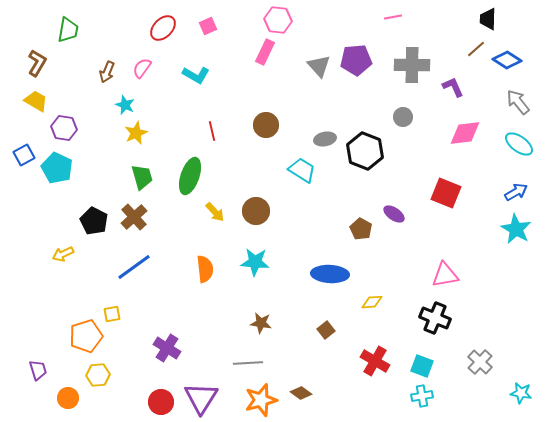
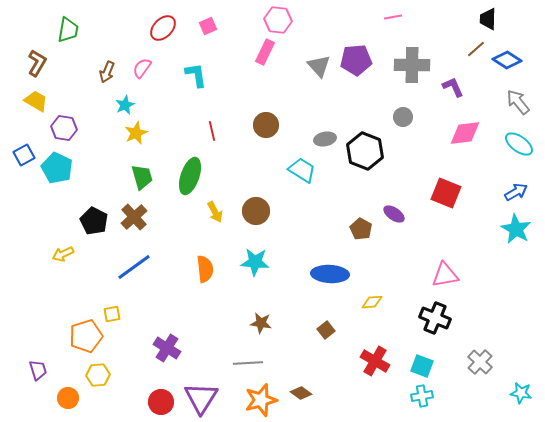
cyan L-shape at (196, 75): rotated 128 degrees counterclockwise
cyan star at (125, 105): rotated 24 degrees clockwise
yellow arrow at (215, 212): rotated 15 degrees clockwise
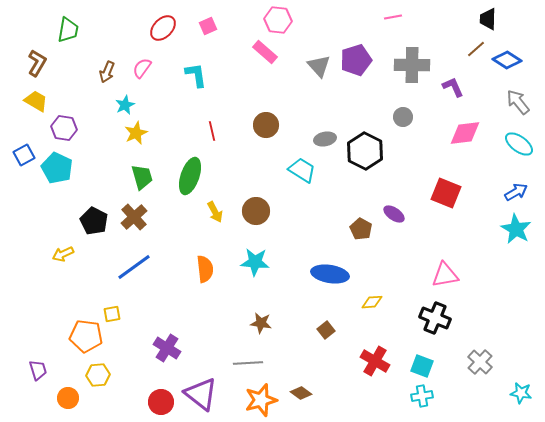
pink rectangle at (265, 52): rotated 75 degrees counterclockwise
purple pentagon at (356, 60): rotated 12 degrees counterclockwise
black hexagon at (365, 151): rotated 6 degrees clockwise
blue ellipse at (330, 274): rotated 6 degrees clockwise
orange pentagon at (86, 336): rotated 24 degrees clockwise
purple triangle at (201, 398): moved 4 px up; rotated 24 degrees counterclockwise
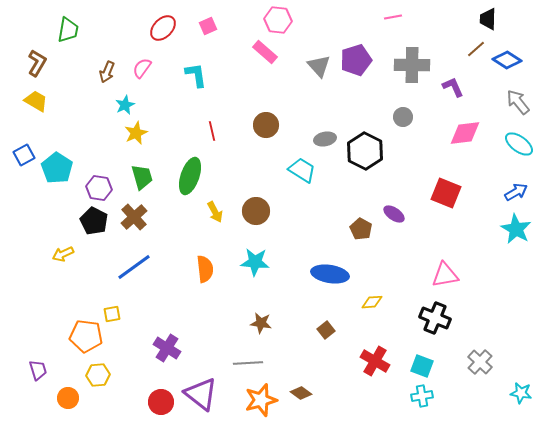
purple hexagon at (64, 128): moved 35 px right, 60 px down
cyan pentagon at (57, 168): rotated 8 degrees clockwise
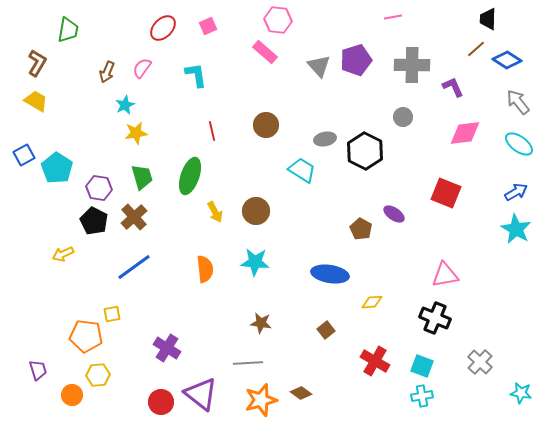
yellow star at (136, 133): rotated 15 degrees clockwise
orange circle at (68, 398): moved 4 px right, 3 px up
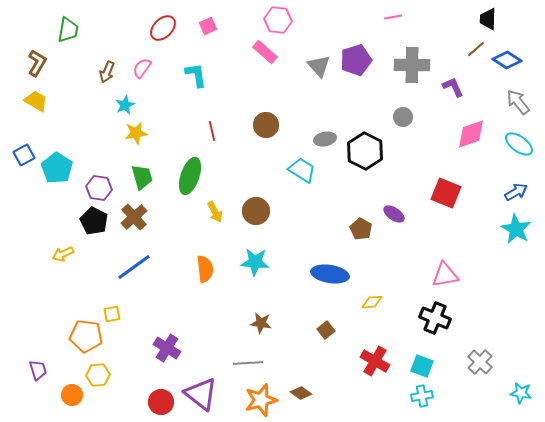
pink diamond at (465, 133): moved 6 px right, 1 px down; rotated 12 degrees counterclockwise
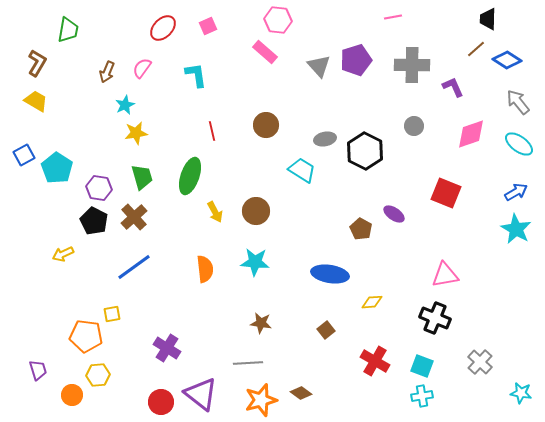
gray circle at (403, 117): moved 11 px right, 9 px down
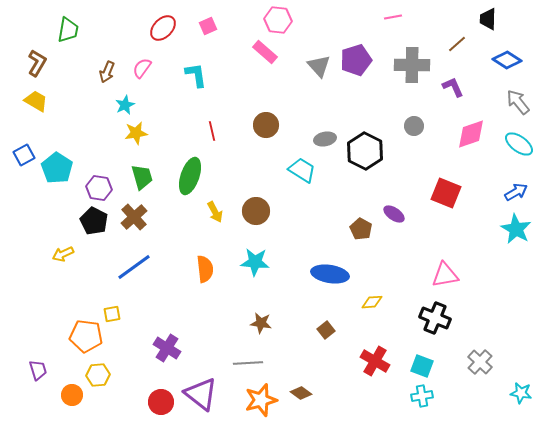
brown line at (476, 49): moved 19 px left, 5 px up
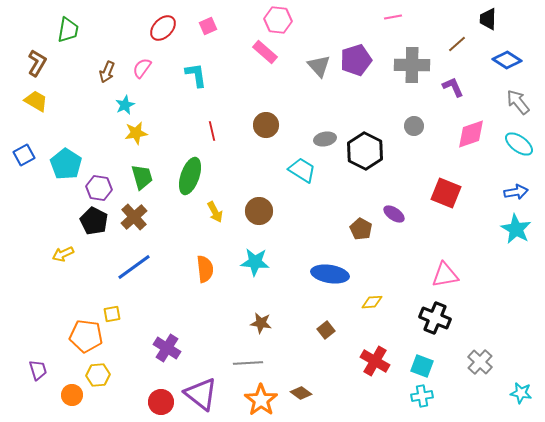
cyan pentagon at (57, 168): moved 9 px right, 4 px up
blue arrow at (516, 192): rotated 20 degrees clockwise
brown circle at (256, 211): moved 3 px right
orange star at (261, 400): rotated 20 degrees counterclockwise
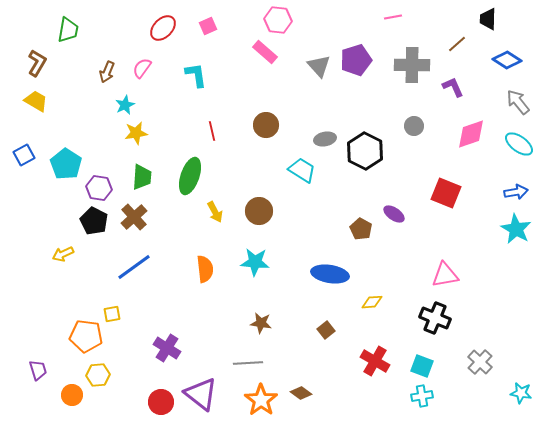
green trapezoid at (142, 177): rotated 20 degrees clockwise
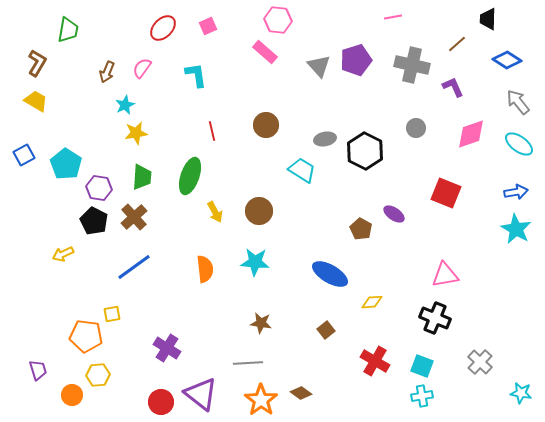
gray cross at (412, 65): rotated 12 degrees clockwise
gray circle at (414, 126): moved 2 px right, 2 px down
blue ellipse at (330, 274): rotated 21 degrees clockwise
